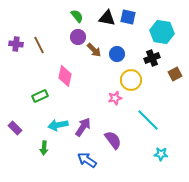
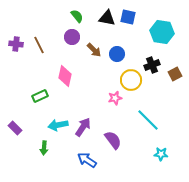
purple circle: moved 6 px left
black cross: moved 7 px down
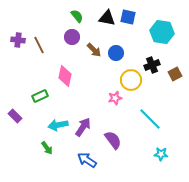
purple cross: moved 2 px right, 4 px up
blue circle: moved 1 px left, 1 px up
cyan line: moved 2 px right, 1 px up
purple rectangle: moved 12 px up
green arrow: moved 3 px right; rotated 40 degrees counterclockwise
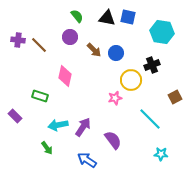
purple circle: moved 2 px left
brown line: rotated 18 degrees counterclockwise
brown square: moved 23 px down
green rectangle: rotated 42 degrees clockwise
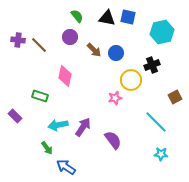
cyan hexagon: rotated 20 degrees counterclockwise
cyan line: moved 6 px right, 3 px down
blue arrow: moved 21 px left, 7 px down
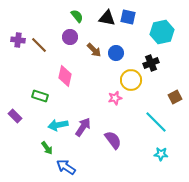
black cross: moved 1 px left, 2 px up
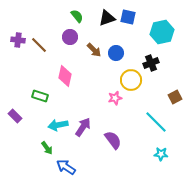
black triangle: rotated 30 degrees counterclockwise
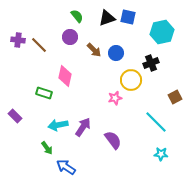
green rectangle: moved 4 px right, 3 px up
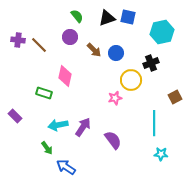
cyan line: moved 2 px left, 1 px down; rotated 45 degrees clockwise
